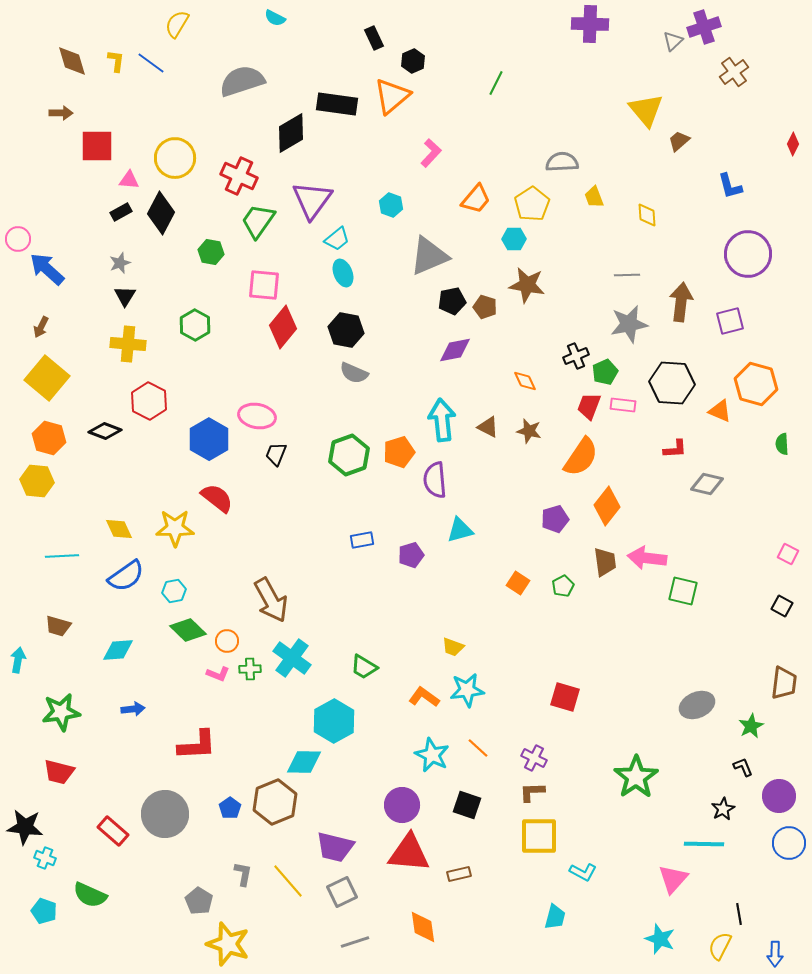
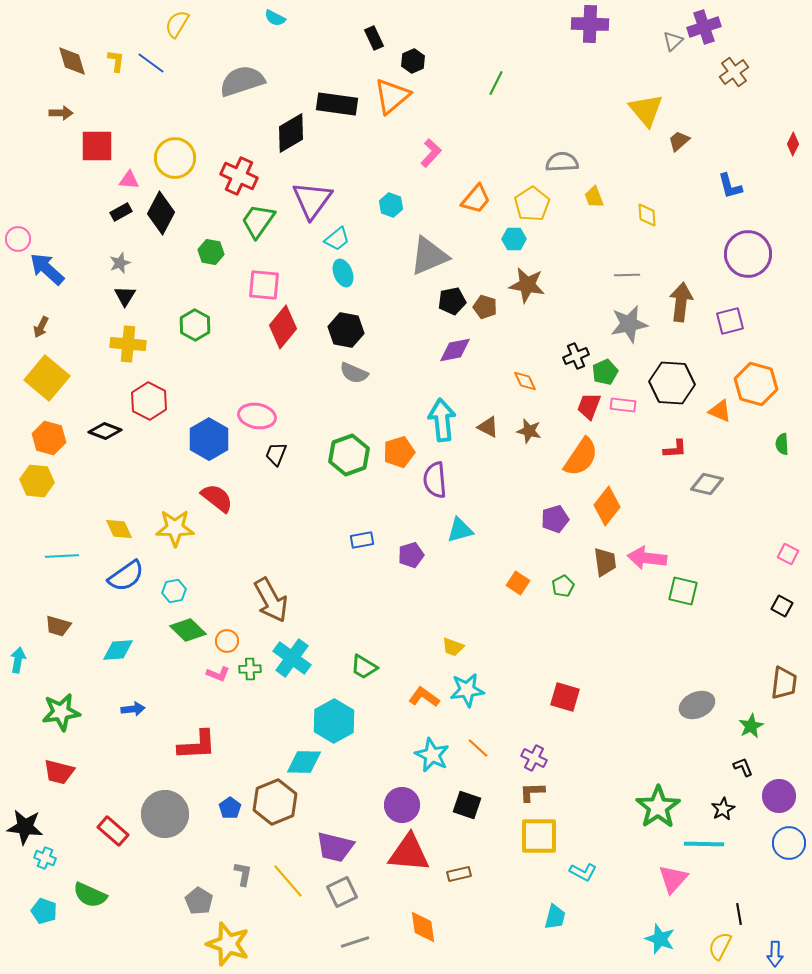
green star at (636, 777): moved 22 px right, 30 px down
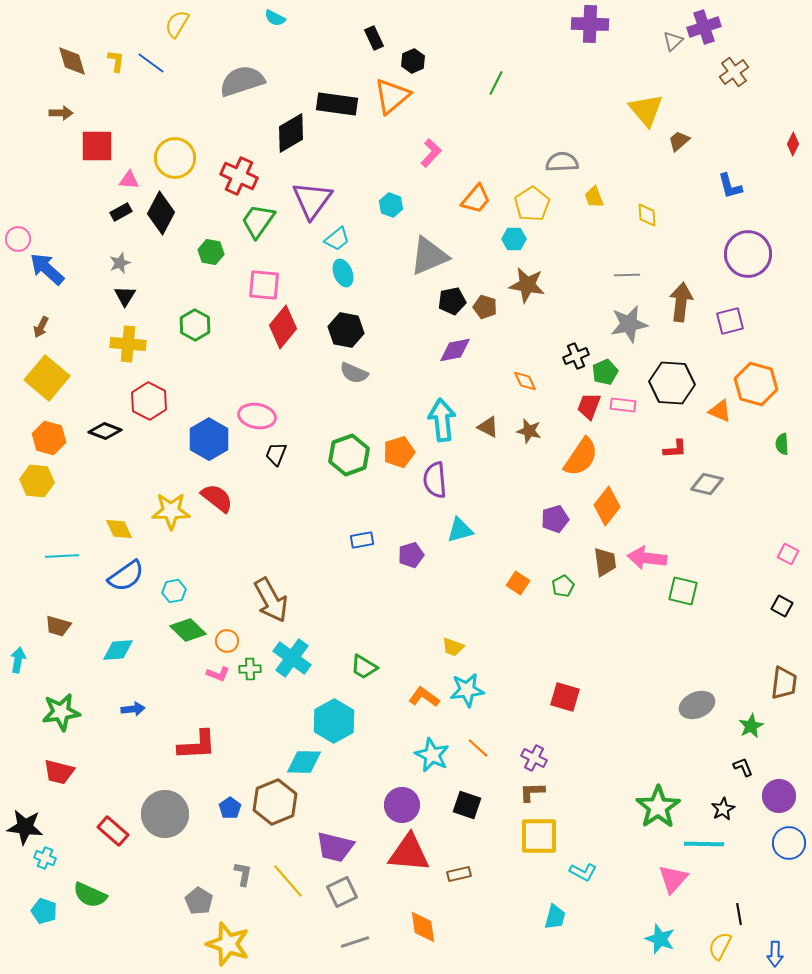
yellow star at (175, 528): moved 4 px left, 17 px up
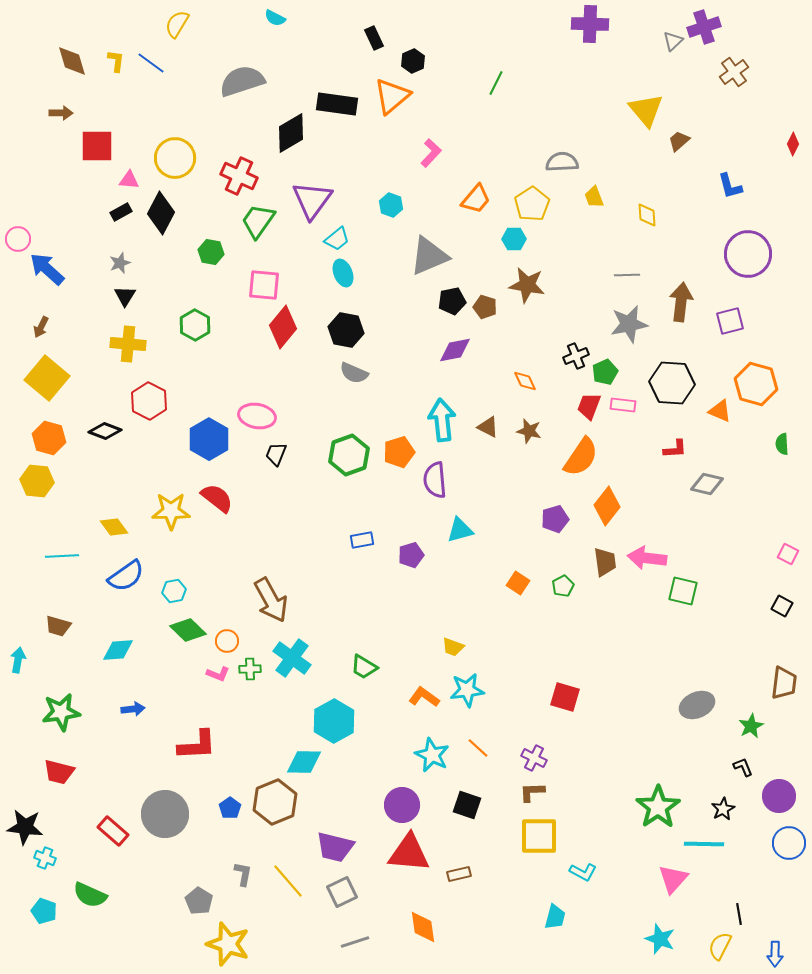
yellow diamond at (119, 529): moved 5 px left, 2 px up; rotated 12 degrees counterclockwise
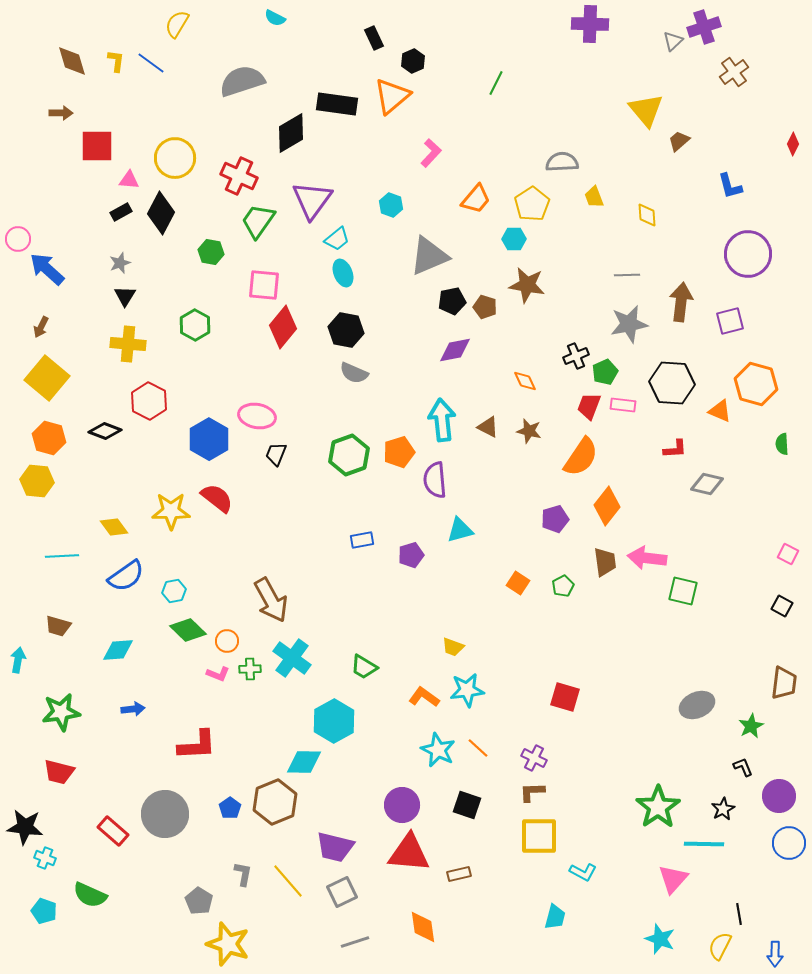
cyan star at (432, 755): moved 6 px right, 5 px up
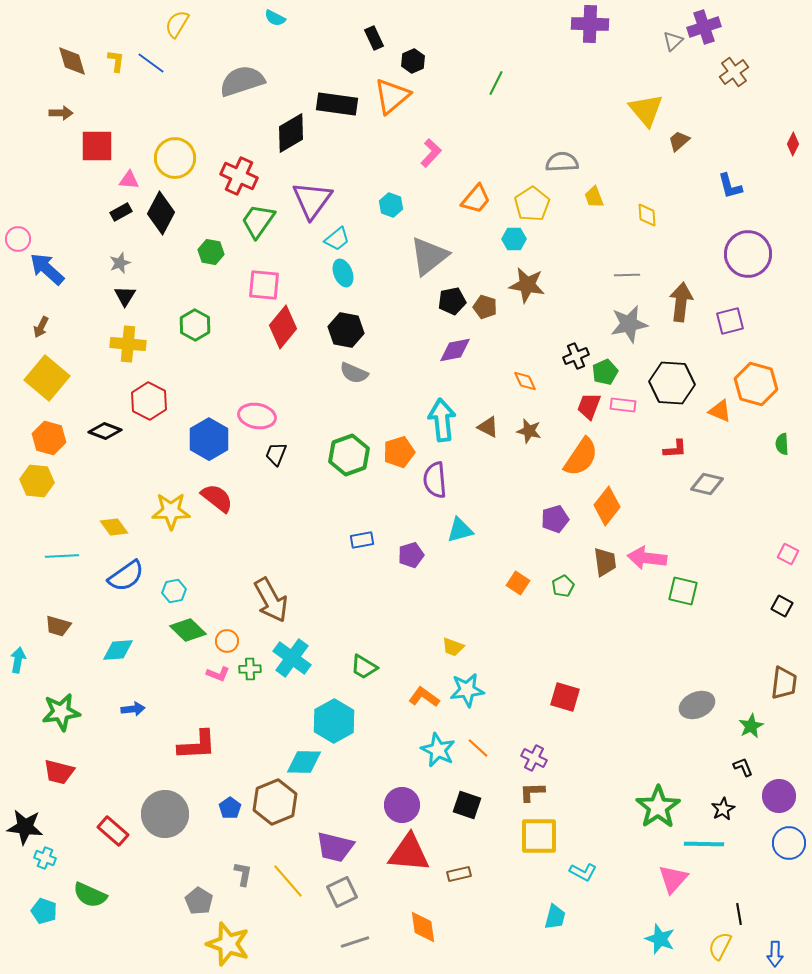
gray triangle at (429, 256): rotated 15 degrees counterclockwise
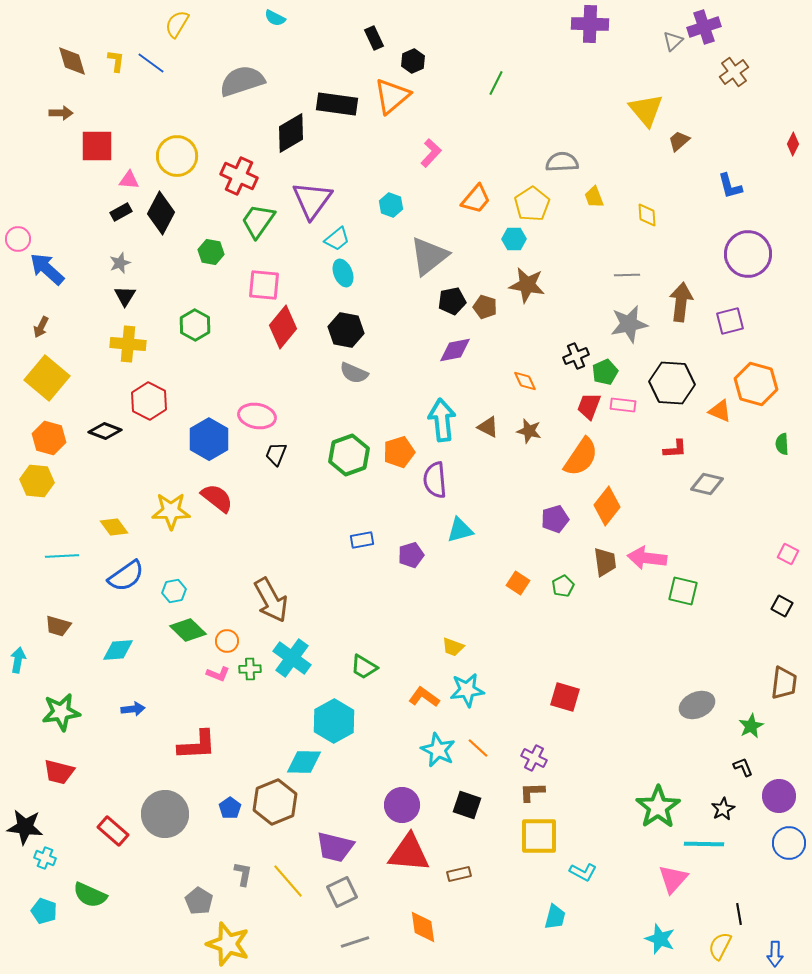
yellow circle at (175, 158): moved 2 px right, 2 px up
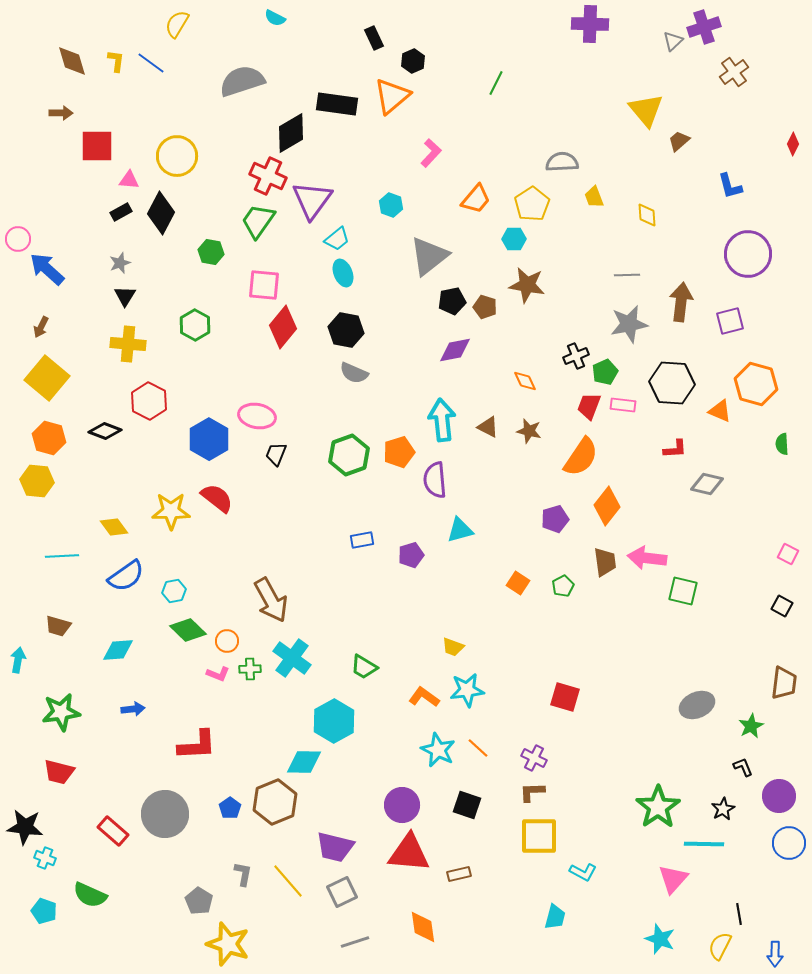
red cross at (239, 176): moved 29 px right
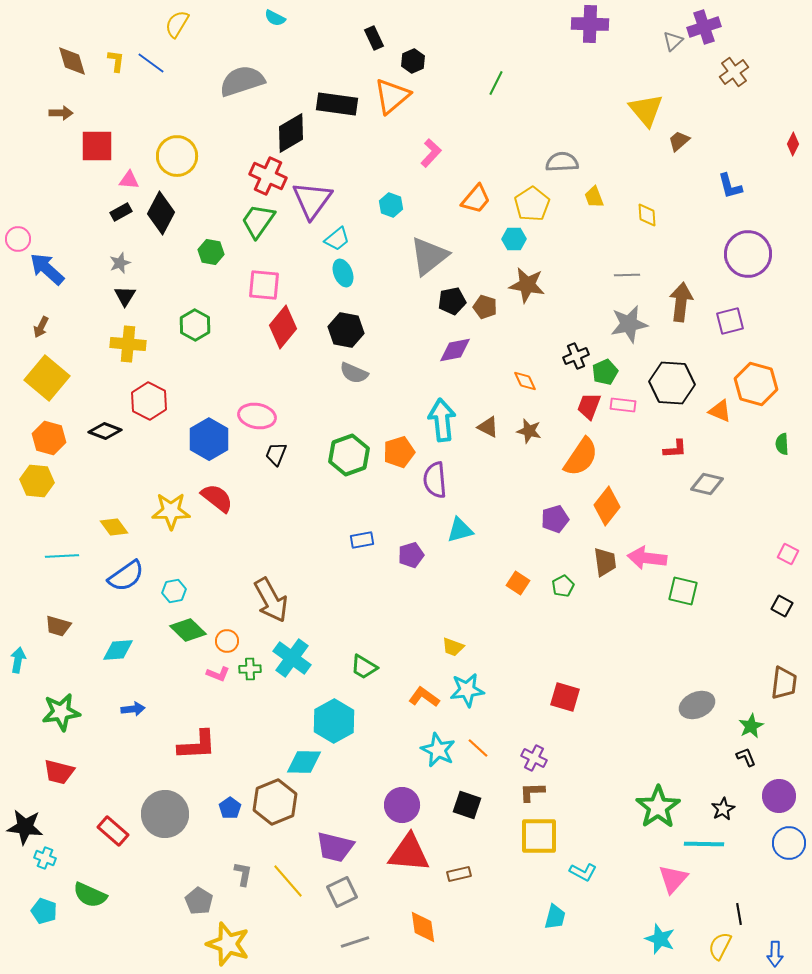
black L-shape at (743, 767): moved 3 px right, 10 px up
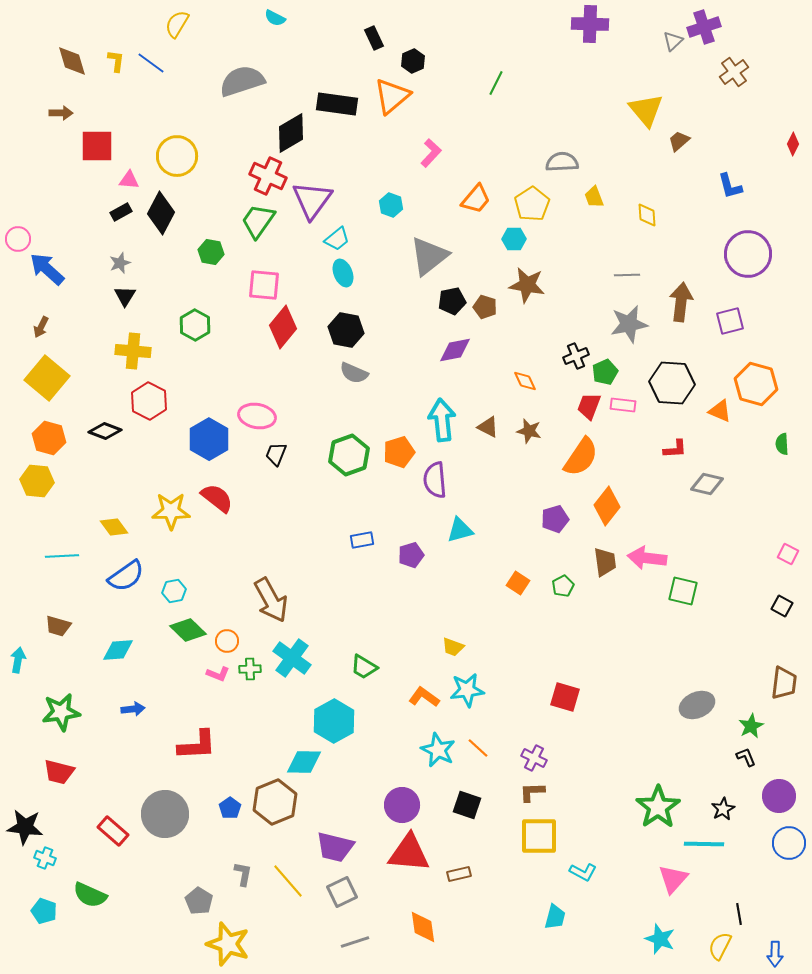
yellow cross at (128, 344): moved 5 px right, 7 px down
